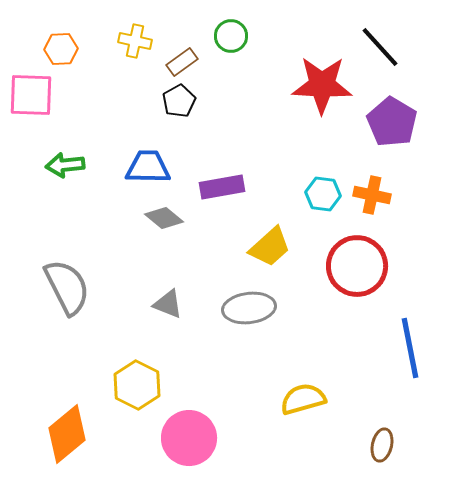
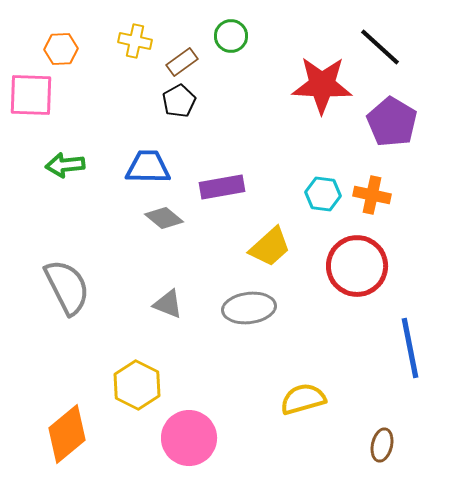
black line: rotated 6 degrees counterclockwise
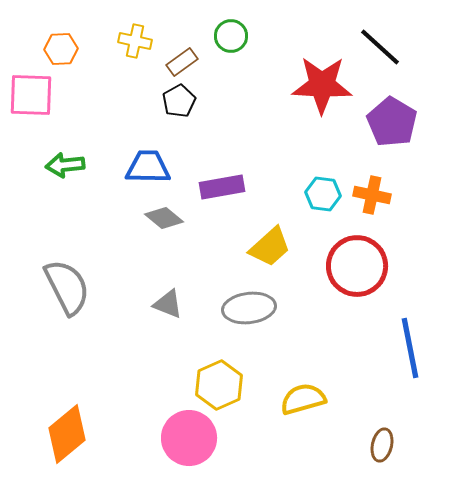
yellow hexagon: moved 82 px right; rotated 9 degrees clockwise
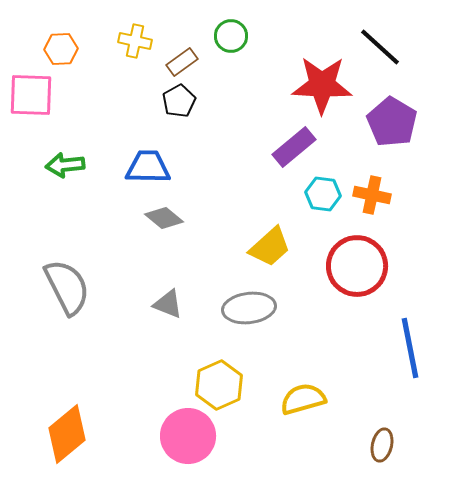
purple rectangle: moved 72 px right, 40 px up; rotated 30 degrees counterclockwise
pink circle: moved 1 px left, 2 px up
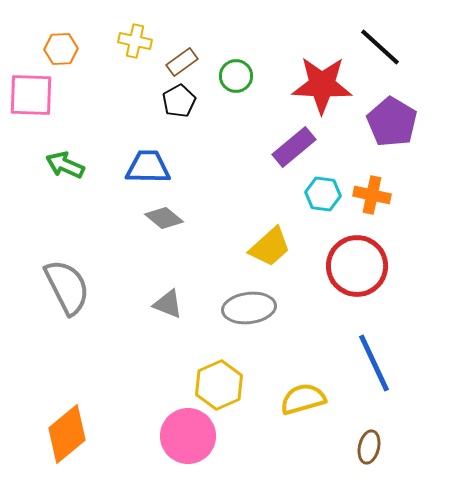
green circle: moved 5 px right, 40 px down
green arrow: rotated 30 degrees clockwise
blue line: moved 36 px left, 15 px down; rotated 14 degrees counterclockwise
brown ellipse: moved 13 px left, 2 px down
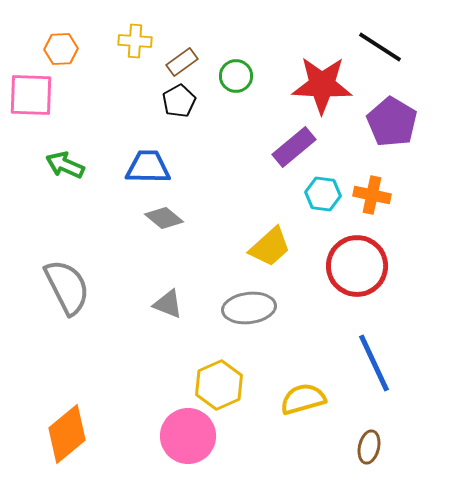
yellow cross: rotated 8 degrees counterclockwise
black line: rotated 9 degrees counterclockwise
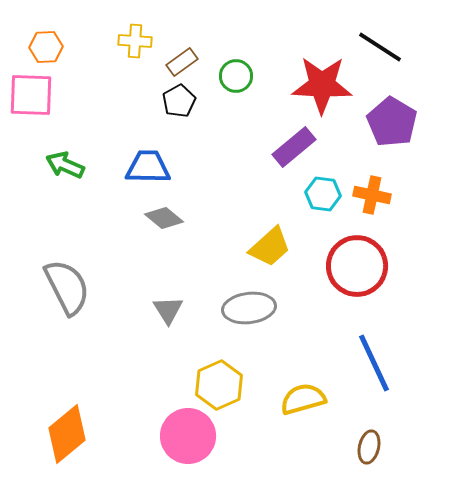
orange hexagon: moved 15 px left, 2 px up
gray triangle: moved 6 px down; rotated 36 degrees clockwise
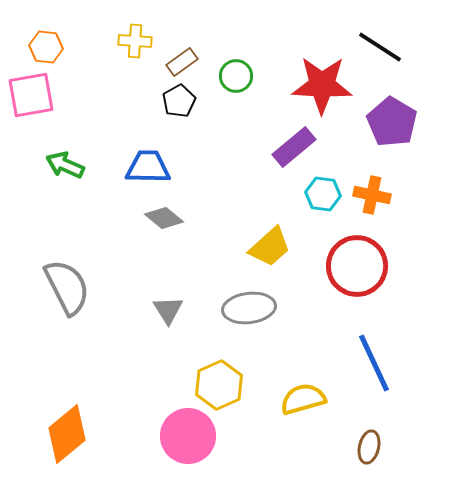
orange hexagon: rotated 8 degrees clockwise
pink square: rotated 12 degrees counterclockwise
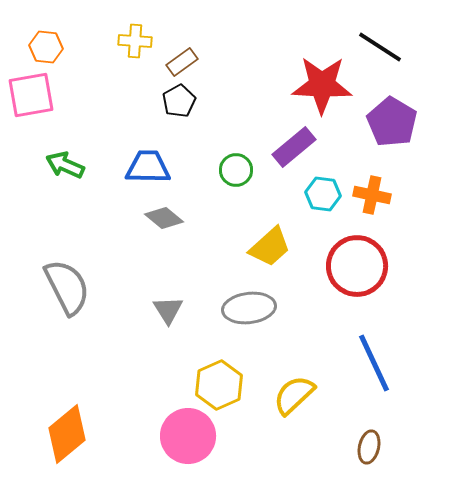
green circle: moved 94 px down
yellow semicircle: moved 9 px left, 4 px up; rotated 27 degrees counterclockwise
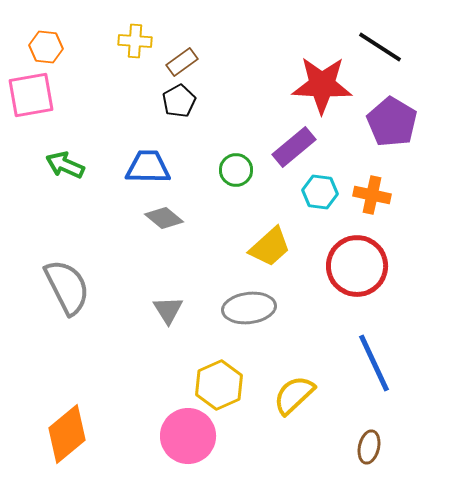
cyan hexagon: moved 3 px left, 2 px up
